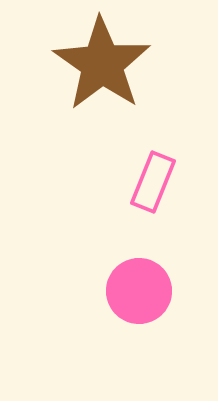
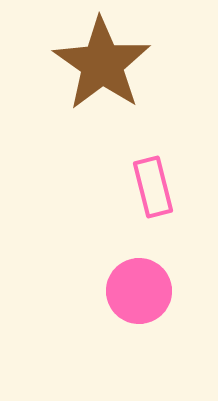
pink rectangle: moved 5 px down; rotated 36 degrees counterclockwise
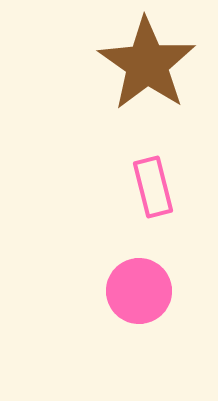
brown star: moved 45 px right
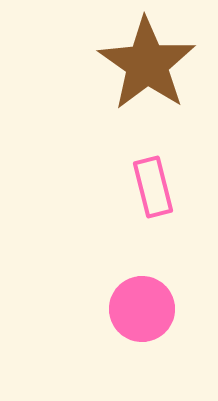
pink circle: moved 3 px right, 18 px down
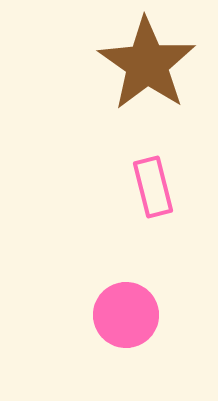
pink circle: moved 16 px left, 6 px down
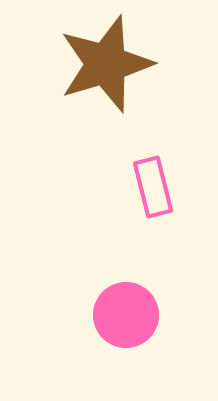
brown star: moved 41 px left; rotated 20 degrees clockwise
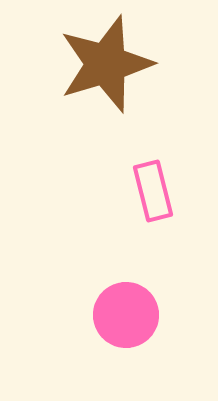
pink rectangle: moved 4 px down
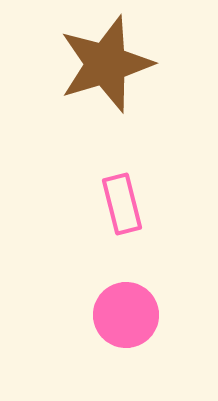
pink rectangle: moved 31 px left, 13 px down
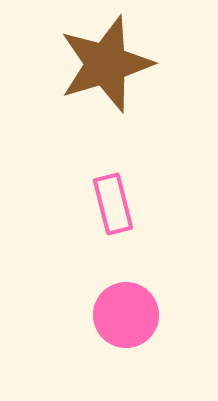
pink rectangle: moved 9 px left
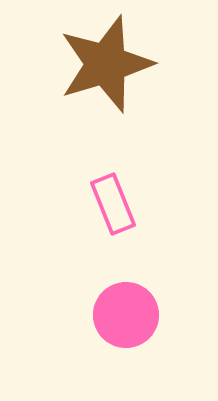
pink rectangle: rotated 8 degrees counterclockwise
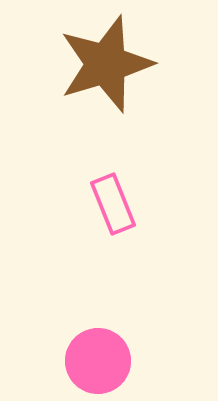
pink circle: moved 28 px left, 46 px down
